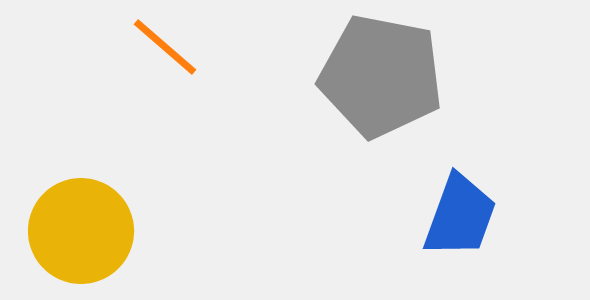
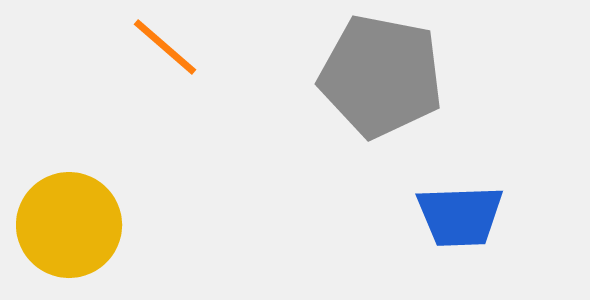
blue trapezoid: rotated 68 degrees clockwise
yellow circle: moved 12 px left, 6 px up
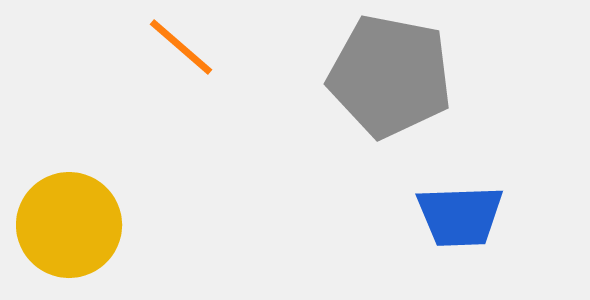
orange line: moved 16 px right
gray pentagon: moved 9 px right
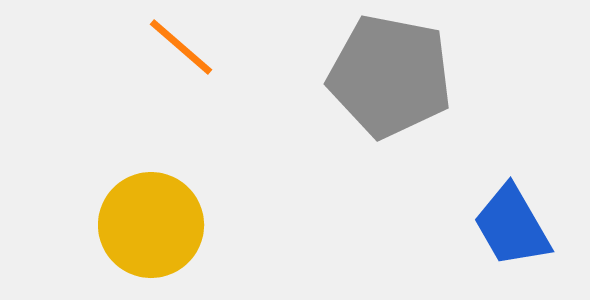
blue trapezoid: moved 52 px right, 10 px down; rotated 62 degrees clockwise
yellow circle: moved 82 px right
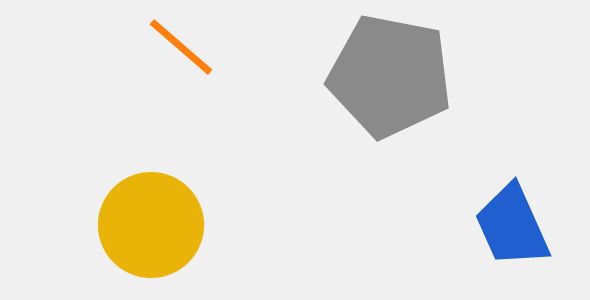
blue trapezoid: rotated 6 degrees clockwise
